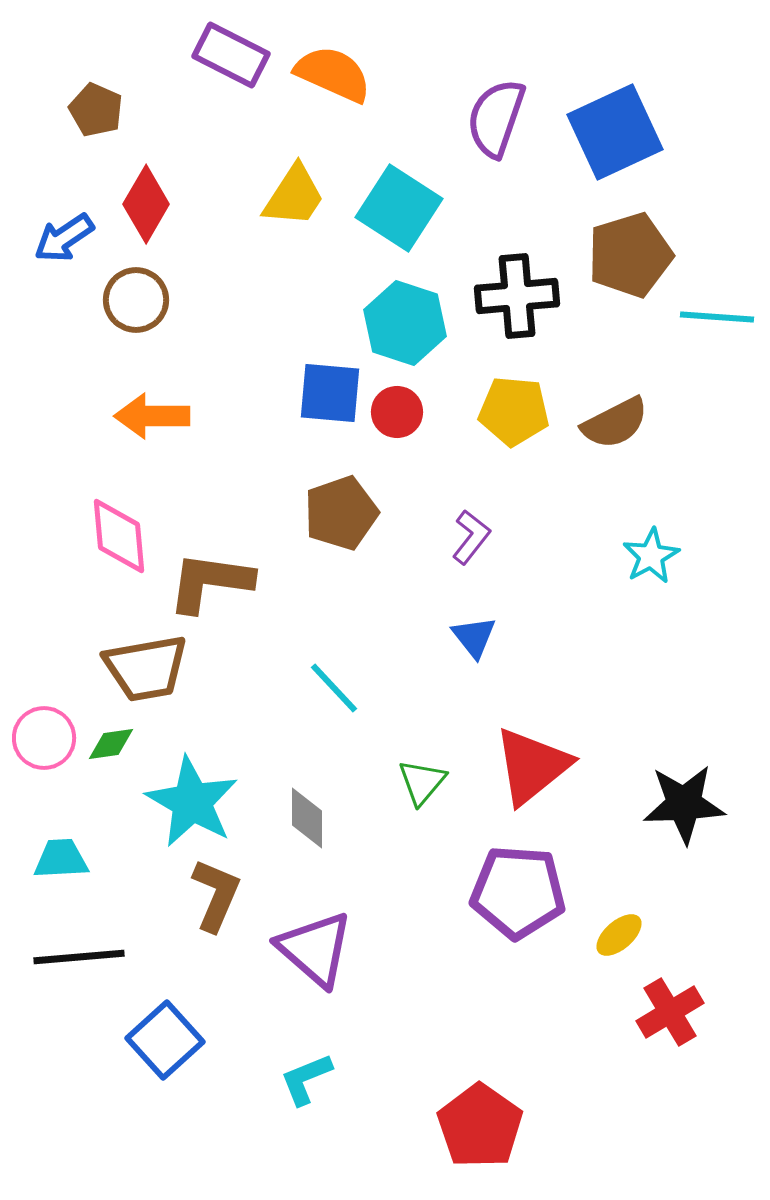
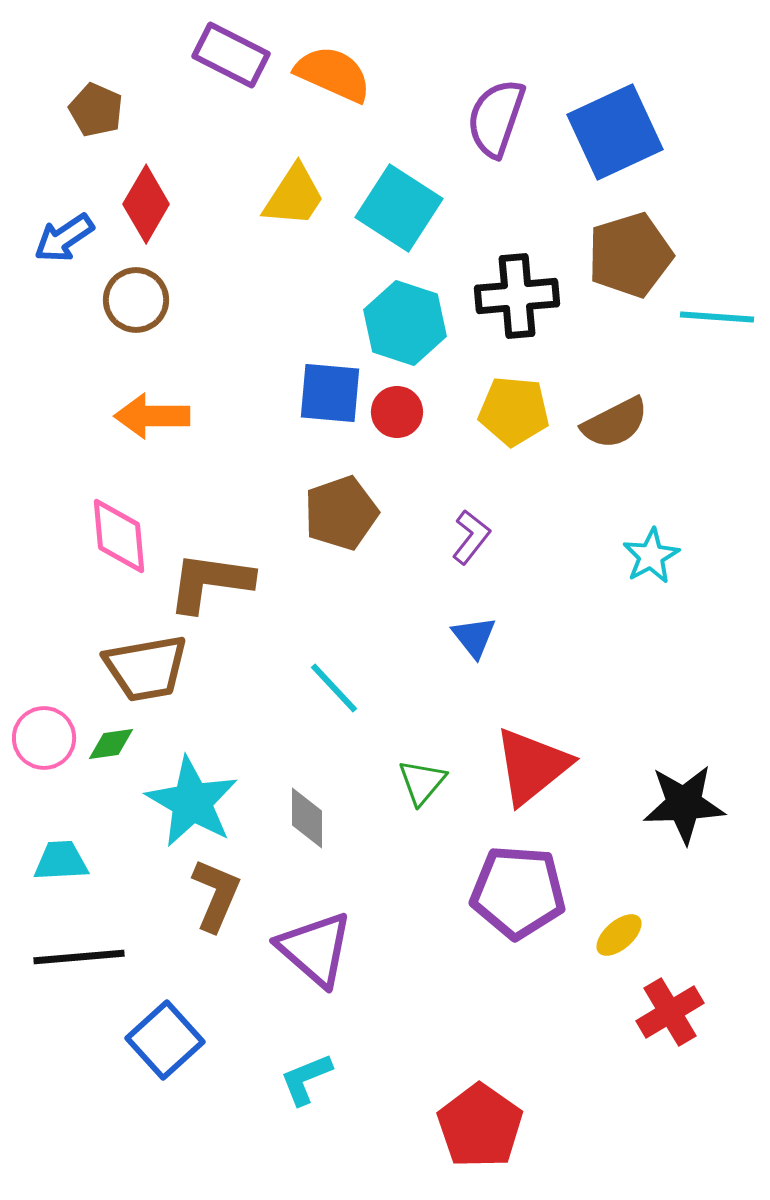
cyan trapezoid at (61, 859): moved 2 px down
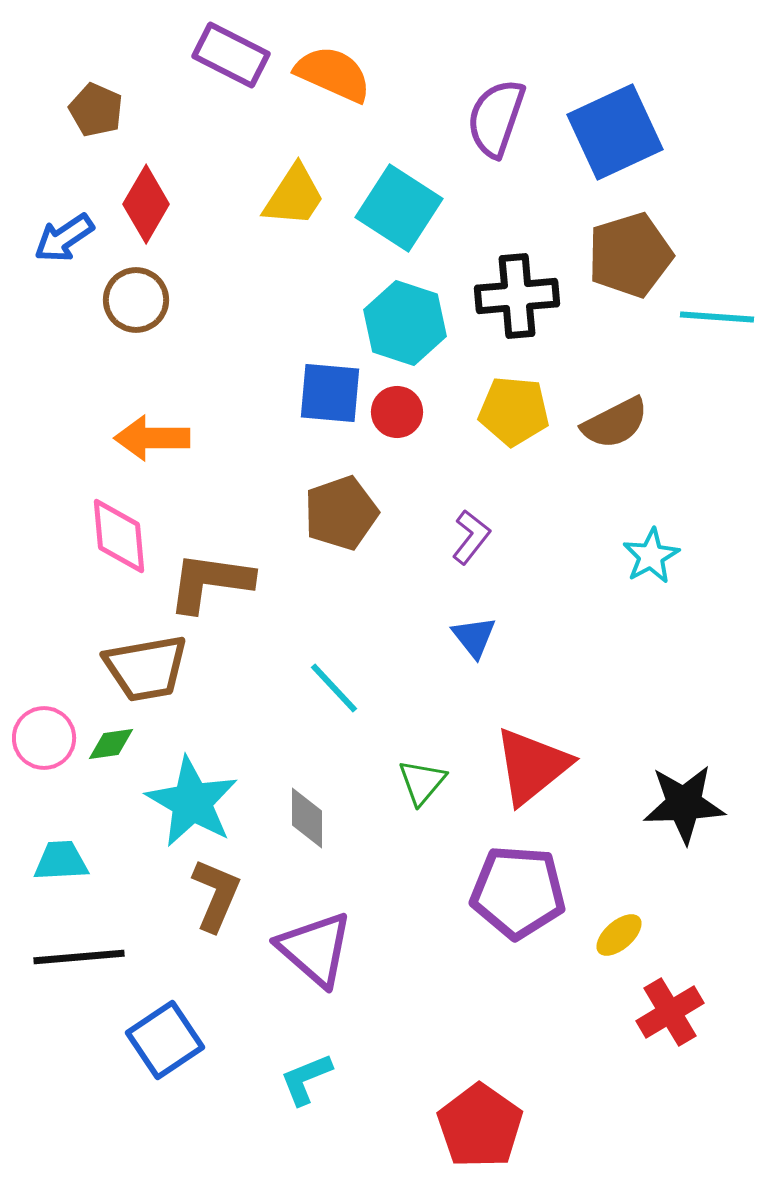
orange arrow at (152, 416): moved 22 px down
blue square at (165, 1040): rotated 8 degrees clockwise
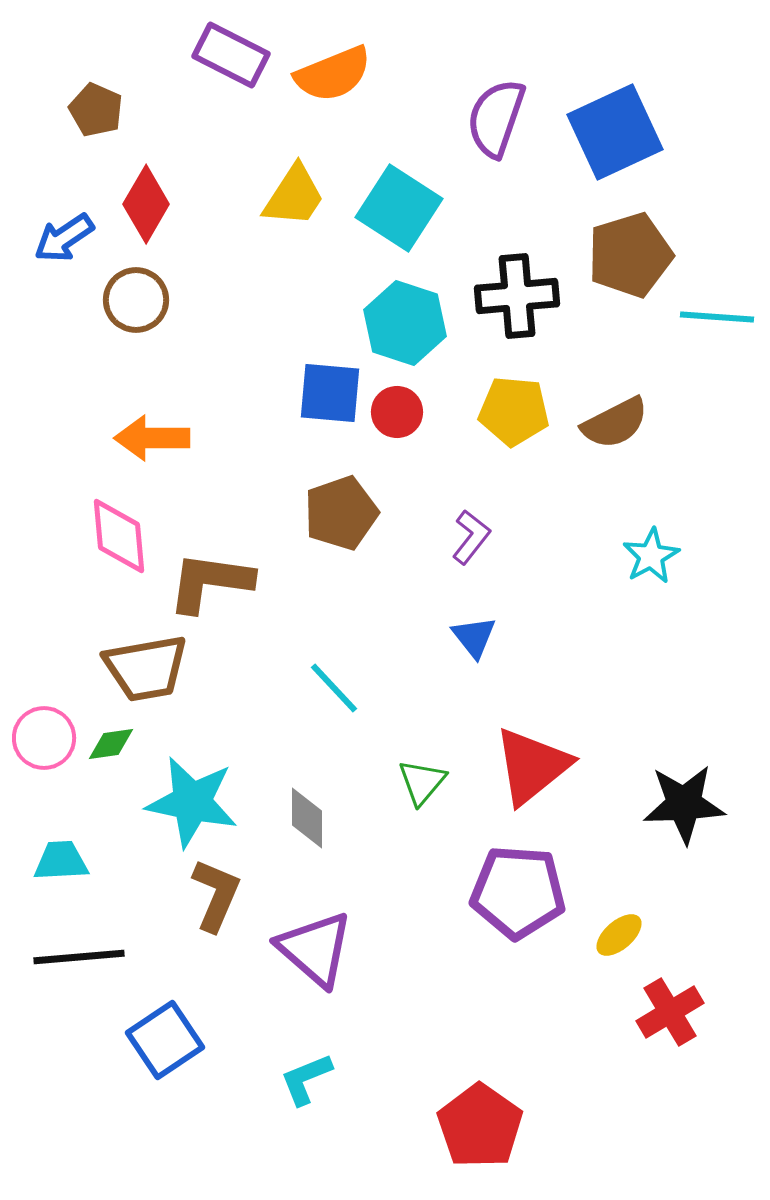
orange semicircle at (333, 74): rotated 134 degrees clockwise
cyan star at (192, 802): rotated 18 degrees counterclockwise
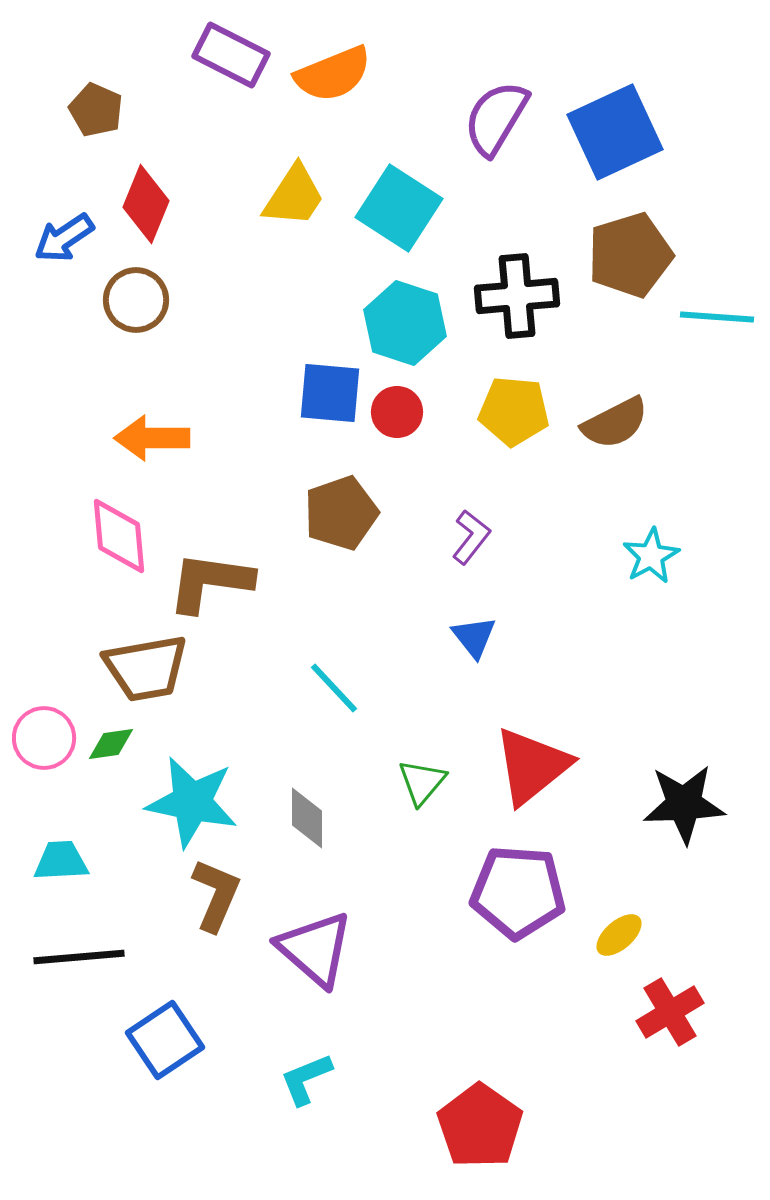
purple semicircle at (496, 118): rotated 12 degrees clockwise
red diamond at (146, 204): rotated 8 degrees counterclockwise
